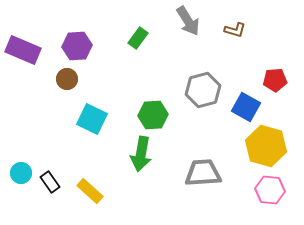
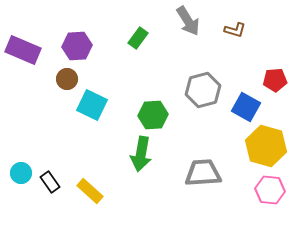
cyan square: moved 14 px up
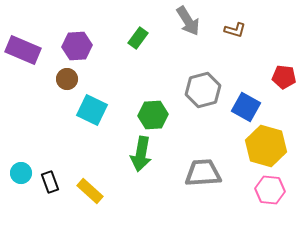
red pentagon: moved 9 px right, 3 px up; rotated 10 degrees clockwise
cyan square: moved 5 px down
black rectangle: rotated 15 degrees clockwise
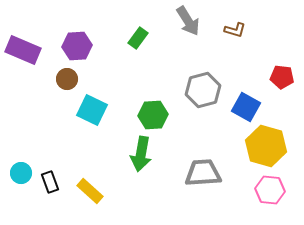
red pentagon: moved 2 px left
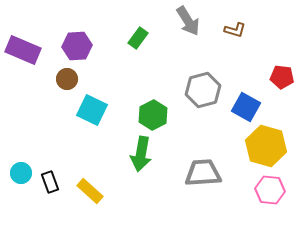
green hexagon: rotated 24 degrees counterclockwise
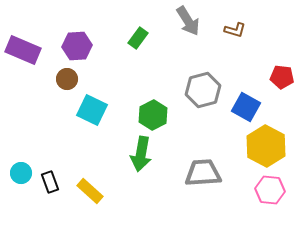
yellow hexagon: rotated 12 degrees clockwise
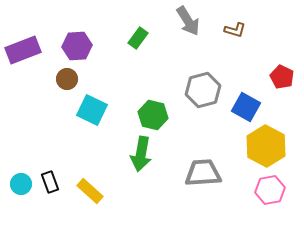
purple rectangle: rotated 44 degrees counterclockwise
red pentagon: rotated 20 degrees clockwise
green hexagon: rotated 20 degrees counterclockwise
cyan circle: moved 11 px down
pink hexagon: rotated 16 degrees counterclockwise
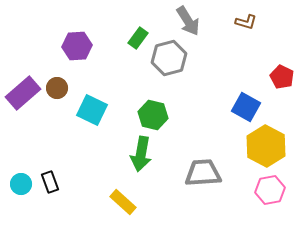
brown L-shape: moved 11 px right, 8 px up
purple rectangle: moved 43 px down; rotated 20 degrees counterclockwise
brown circle: moved 10 px left, 9 px down
gray hexagon: moved 34 px left, 32 px up
yellow rectangle: moved 33 px right, 11 px down
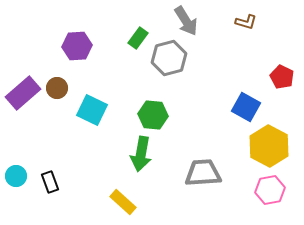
gray arrow: moved 2 px left
green hexagon: rotated 8 degrees counterclockwise
yellow hexagon: moved 3 px right
cyan circle: moved 5 px left, 8 px up
